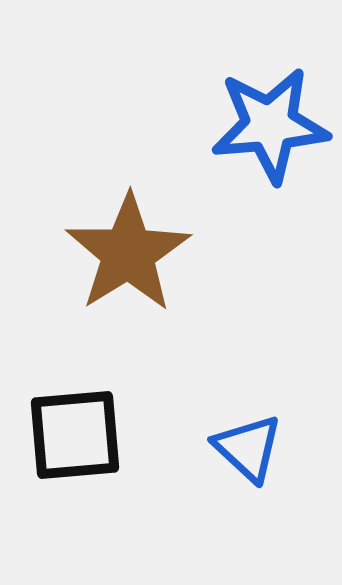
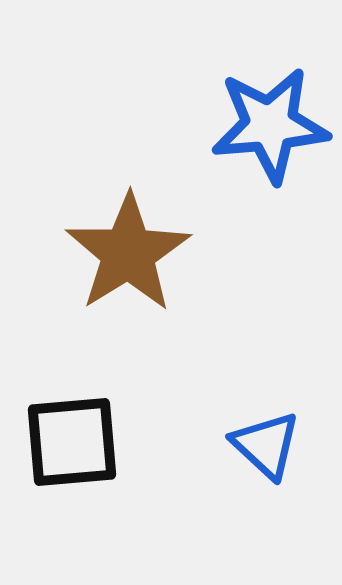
black square: moved 3 px left, 7 px down
blue triangle: moved 18 px right, 3 px up
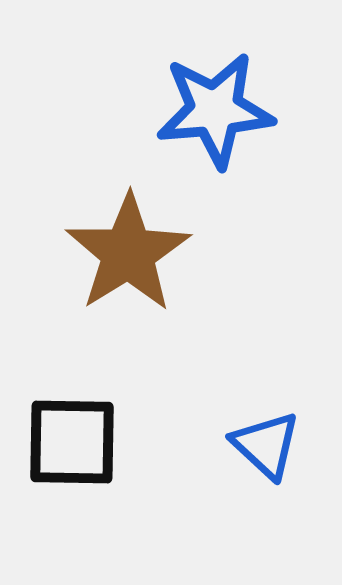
blue star: moved 55 px left, 15 px up
black square: rotated 6 degrees clockwise
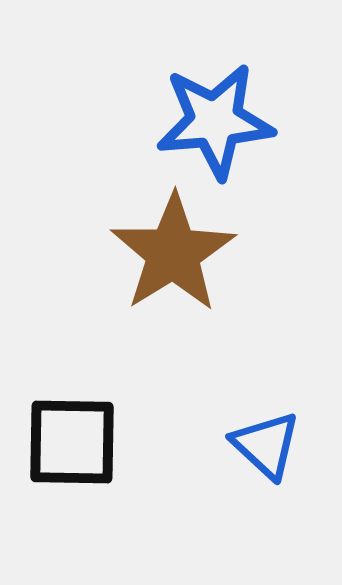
blue star: moved 11 px down
brown star: moved 45 px right
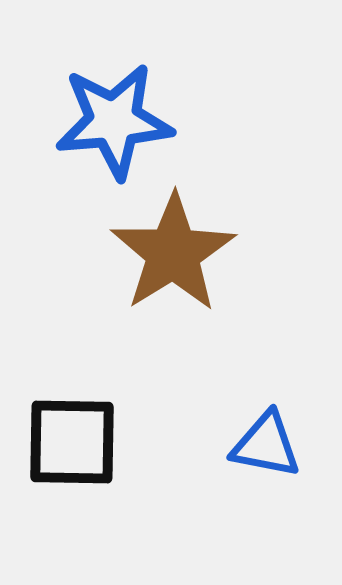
blue star: moved 101 px left
blue triangle: rotated 32 degrees counterclockwise
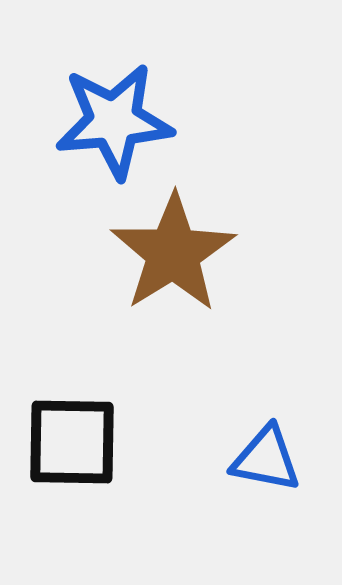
blue triangle: moved 14 px down
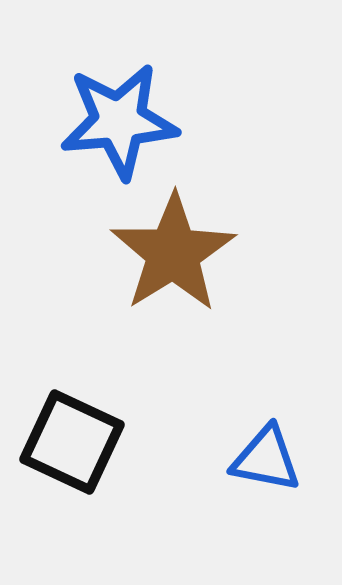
blue star: moved 5 px right
black square: rotated 24 degrees clockwise
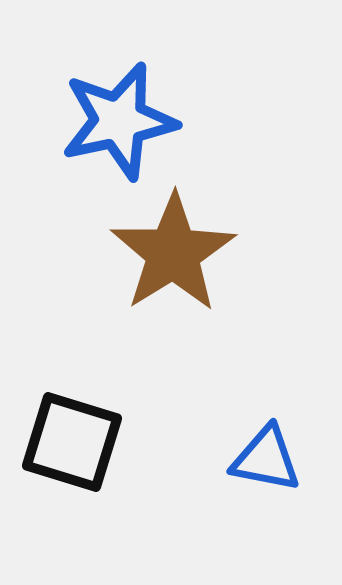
blue star: rotated 7 degrees counterclockwise
black square: rotated 8 degrees counterclockwise
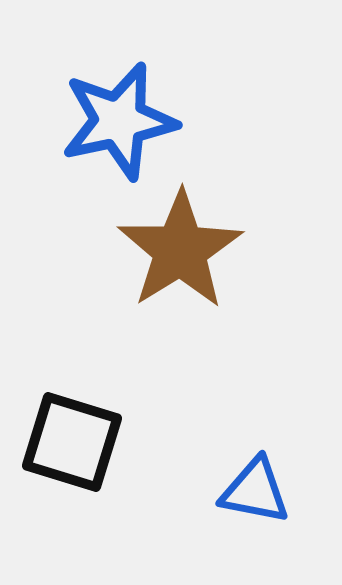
brown star: moved 7 px right, 3 px up
blue triangle: moved 11 px left, 32 px down
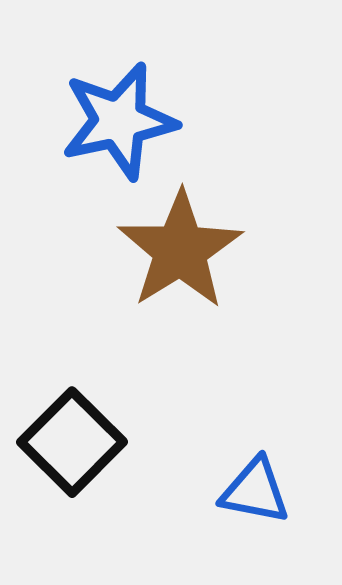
black square: rotated 28 degrees clockwise
